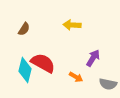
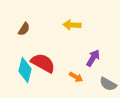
gray semicircle: rotated 18 degrees clockwise
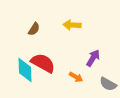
brown semicircle: moved 10 px right
cyan diamond: rotated 15 degrees counterclockwise
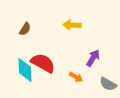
brown semicircle: moved 9 px left
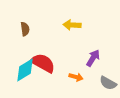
brown semicircle: rotated 40 degrees counterclockwise
cyan diamond: rotated 60 degrees clockwise
orange arrow: rotated 16 degrees counterclockwise
gray semicircle: moved 1 px up
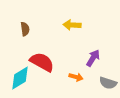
red semicircle: moved 1 px left, 1 px up
cyan diamond: moved 5 px left, 8 px down
gray semicircle: rotated 12 degrees counterclockwise
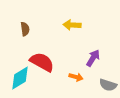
gray semicircle: moved 2 px down
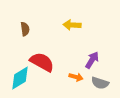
purple arrow: moved 1 px left, 2 px down
gray semicircle: moved 8 px left, 2 px up
